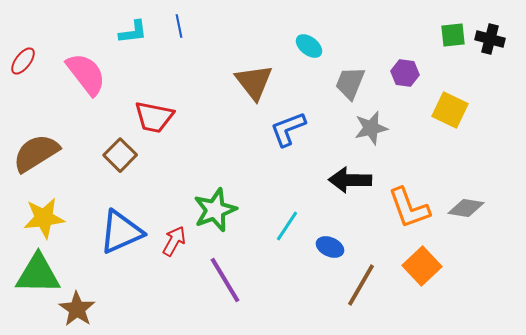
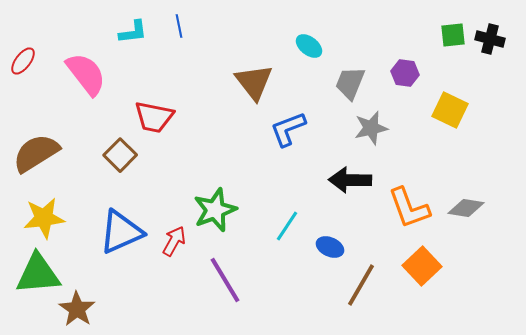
green triangle: rotated 6 degrees counterclockwise
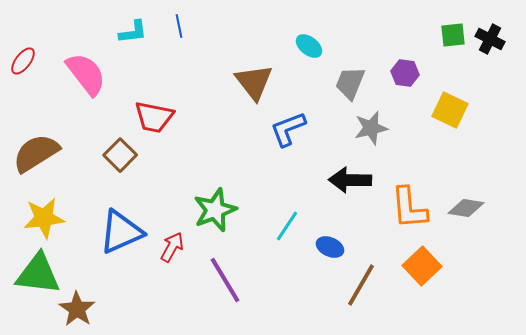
black cross: rotated 12 degrees clockwise
orange L-shape: rotated 15 degrees clockwise
red arrow: moved 2 px left, 6 px down
green triangle: rotated 12 degrees clockwise
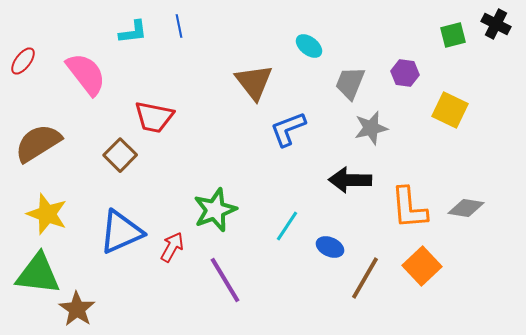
green square: rotated 8 degrees counterclockwise
black cross: moved 6 px right, 15 px up
brown semicircle: moved 2 px right, 10 px up
yellow star: moved 3 px right, 4 px up; rotated 27 degrees clockwise
brown line: moved 4 px right, 7 px up
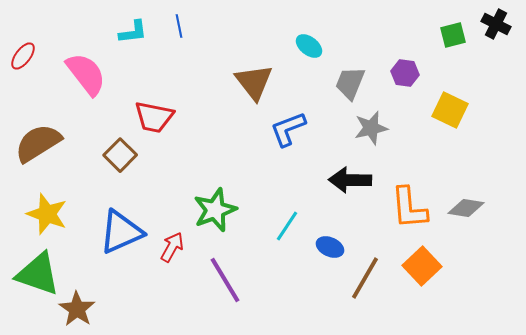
red ellipse: moved 5 px up
green triangle: rotated 12 degrees clockwise
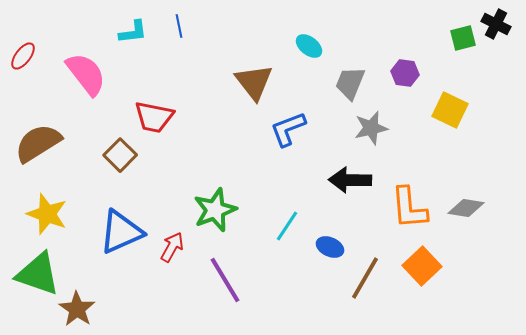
green square: moved 10 px right, 3 px down
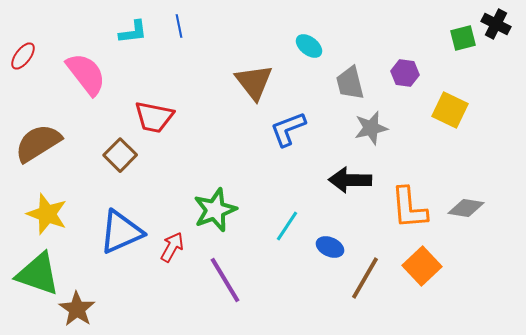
gray trapezoid: rotated 36 degrees counterclockwise
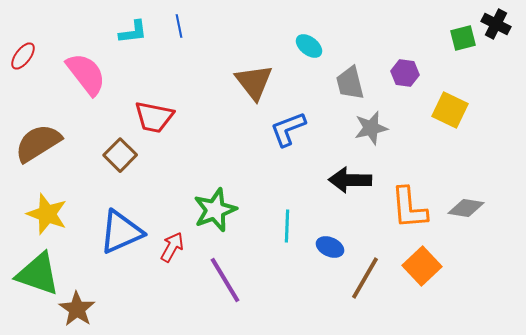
cyan line: rotated 32 degrees counterclockwise
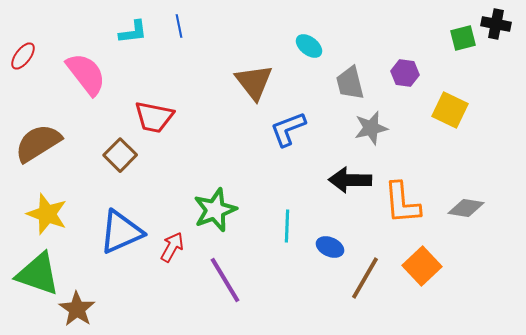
black cross: rotated 16 degrees counterclockwise
orange L-shape: moved 7 px left, 5 px up
